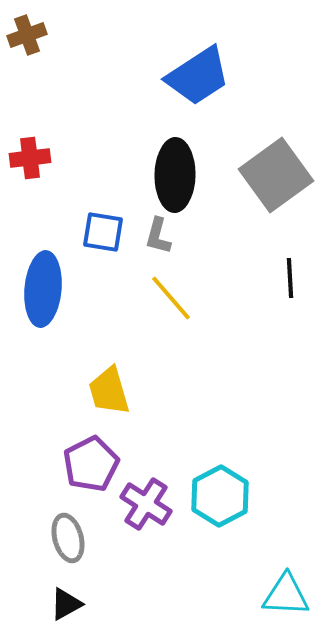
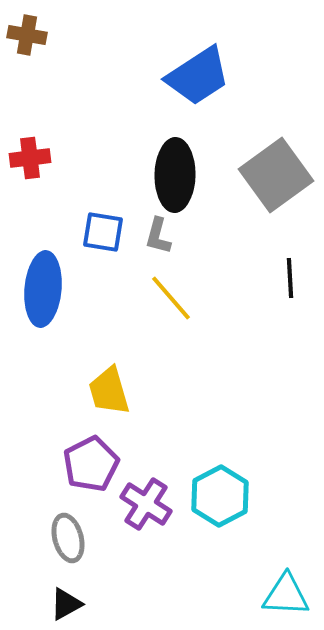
brown cross: rotated 30 degrees clockwise
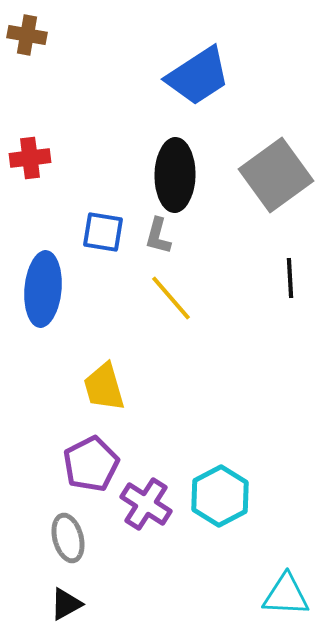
yellow trapezoid: moved 5 px left, 4 px up
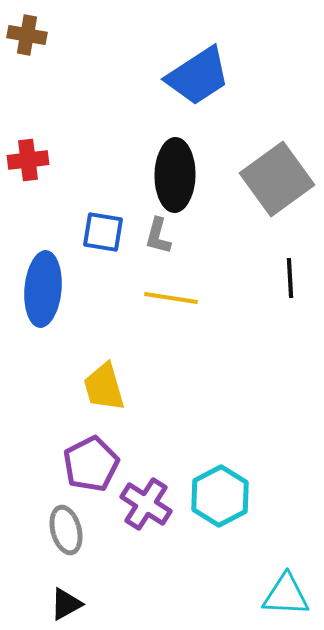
red cross: moved 2 px left, 2 px down
gray square: moved 1 px right, 4 px down
yellow line: rotated 40 degrees counterclockwise
gray ellipse: moved 2 px left, 8 px up
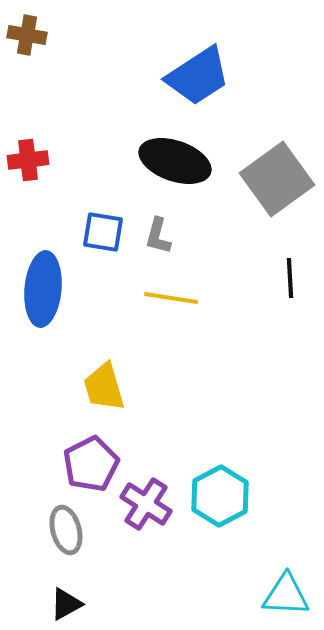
black ellipse: moved 14 px up; rotated 72 degrees counterclockwise
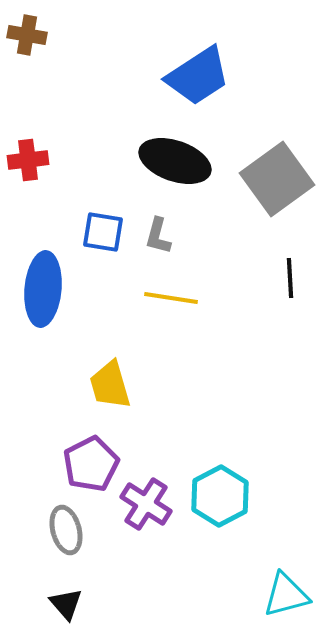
yellow trapezoid: moved 6 px right, 2 px up
cyan triangle: rotated 18 degrees counterclockwise
black triangle: rotated 42 degrees counterclockwise
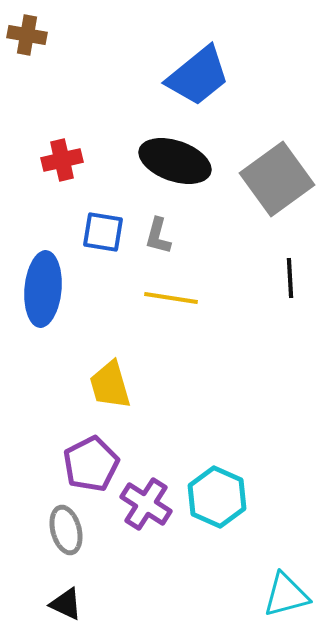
blue trapezoid: rotated 6 degrees counterclockwise
red cross: moved 34 px right; rotated 6 degrees counterclockwise
cyan hexagon: moved 3 px left, 1 px down; rotated 8 degrees counterclockwise
black triangle: rotated 24 degrees counterclockwise
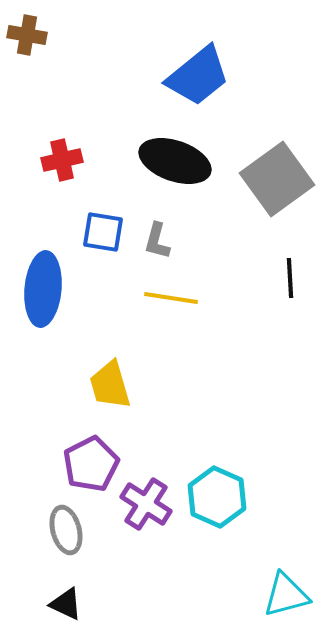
gray L-shape: moved 1 px left, 5 px down
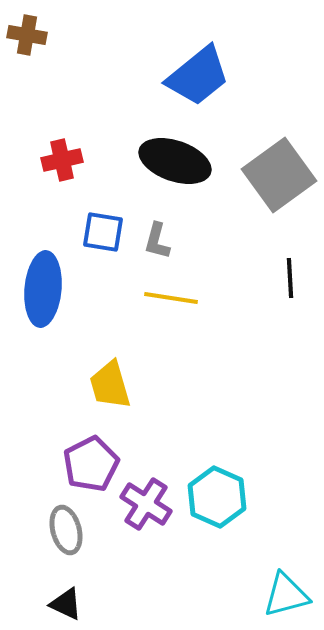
gray square: moved 2 px right, 4 px up
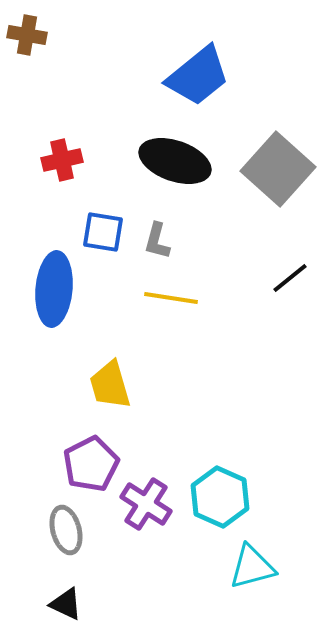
gray square: moved 1 px left, 6 px up; rotated 12 degrees counterclockwise
black line: rotated 54 degrees clockwise
blue ellipse: moved 11 px right
cyan hexagon: moved 3 px right
cyan triangle: moved 34 px left, 28 px up
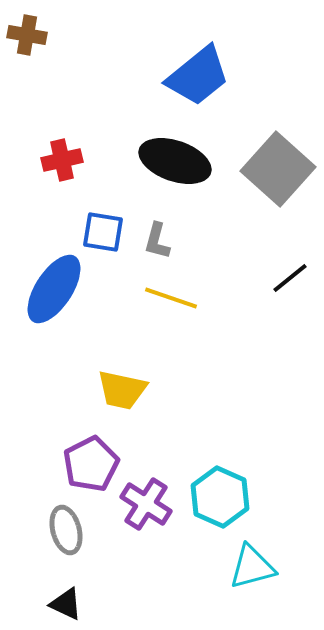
blue ellipse: rotated 28 degrees clockwise
yellow line: rotated 10 degrees clockwise
yellow trapezoid: moved 12 px right, 5 px down; rotated 62 degrees counterclockwise
